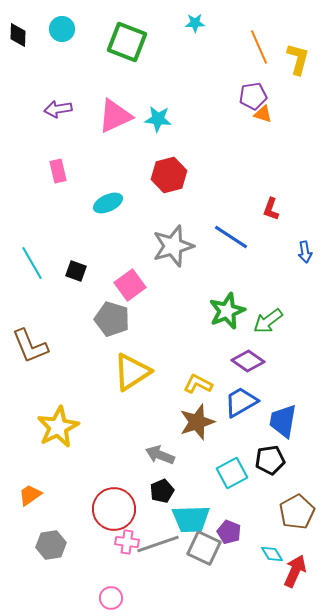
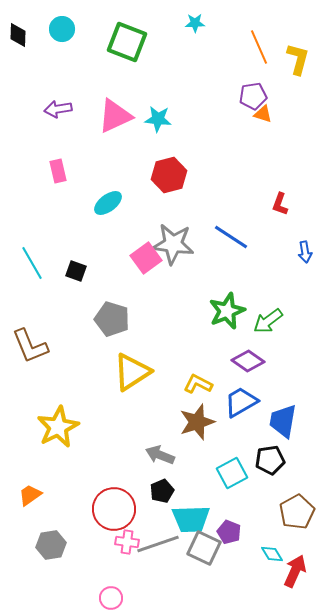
cyan ellipse at (108, 203): rotated 12 degrees counterclockwise
red L-shape at (271, 209): moved 9 px right, 5 px up
gray star at (173, 246): moved 2 px up; rotated 24 degrees clockwise
pink square at (130, 285): moved 16 px right, 27 px up
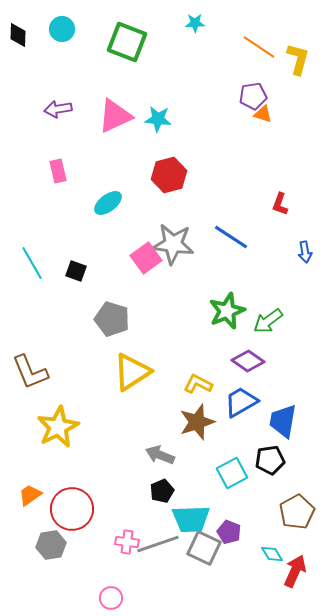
orange line at (259, 47): rotated 32 degrees counterclockwise
brown L-shape at (30, 346): moved 26 px down
red circle at (114, 509): moved 42 px left
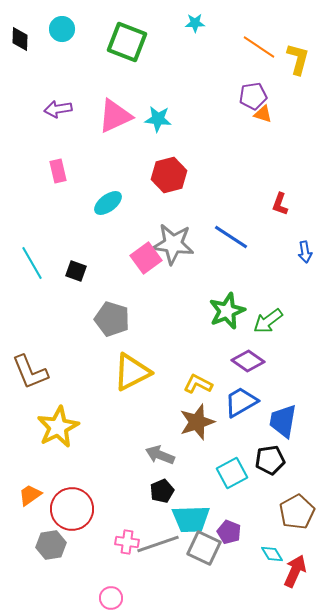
black diamond at (18, 35): moved 2 px right, 4 px down
yellow triangle at (132, 372): rotated 6 degrees clockwise
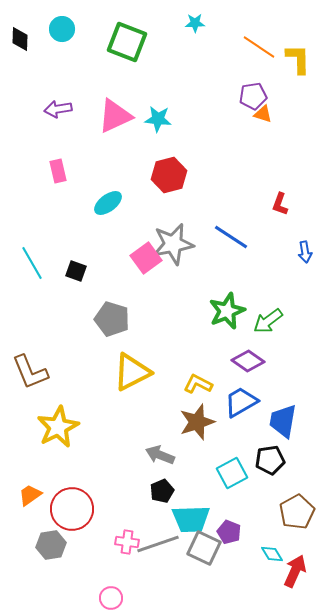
yellow L-shape at (298, 59): rotated 16 degrees counterclockwise
gray star at (173, 244): rotated 18 degrees counterclockwise
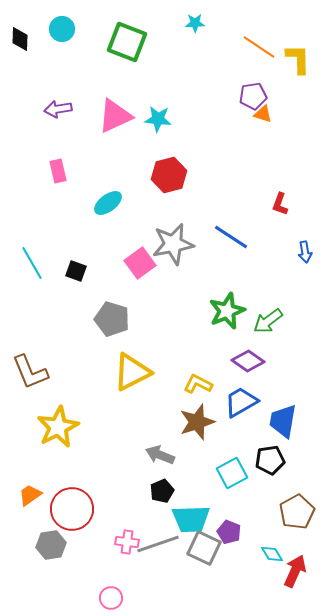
pink square at (146, 258): moved 6 px left, 5 px down
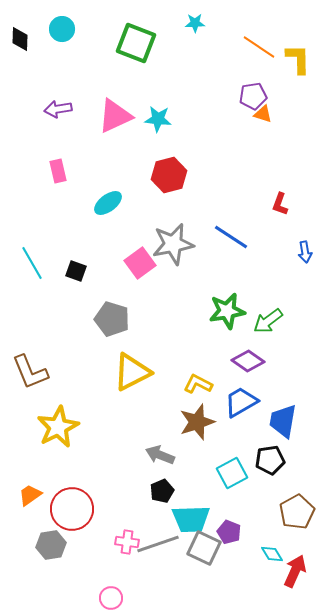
green square at (127, 42): moved 9 px right, 1 px down
green star at (227, 311): rotated 12 degrees clockwise
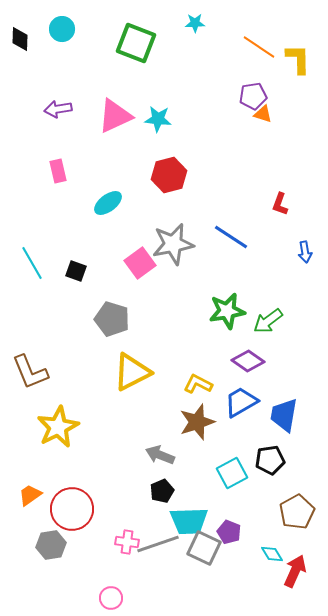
blue trapezoid at (283, 421): moved 1 px right, 6 px up
cyan trapezoid at (191, 519): moved 2 px left, 2 px down
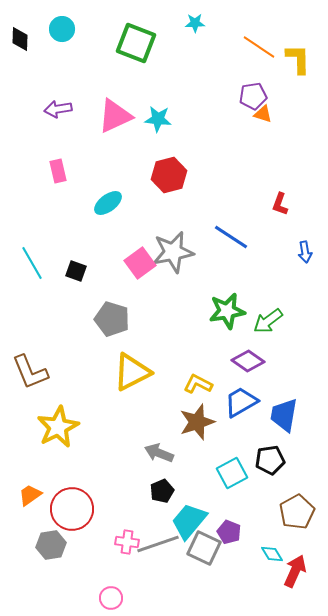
gray star at (173, 244): moved 8 px down
gray arrow at (160, 455): moved 1 px left, 2 px up
cyan trapezoid at (189, 521): rotated 132 degrees clockwise
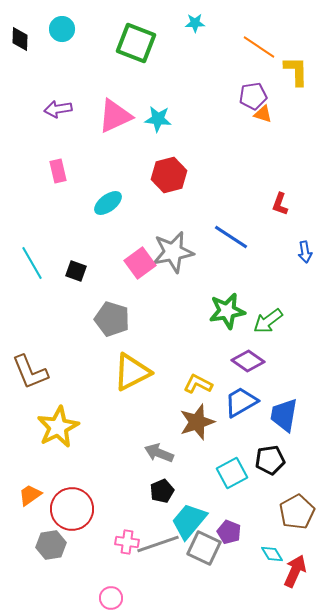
yellow L-shape at (298, 59): moved 2 px left, 12 px down
